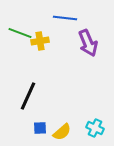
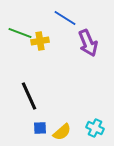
blue line: rotated 25 degrees clockwise
black line: moved 1 px right; rotated 48 degrees counterclockwise
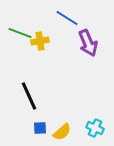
blue line: moved 2 px right
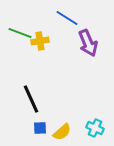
black line: moved 2 px right, 3 px down
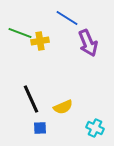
yellow semicircle: moved 1 px right, 25 px up; rotated 18 degrees clockwise
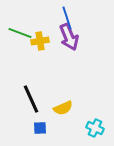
blue line: rotated 40 degrees clockwise
purple arrow: moved 19 px left, 6 px up
yellow semicircle: moved 1 px down
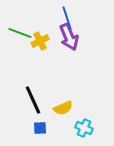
yellow cross: rotated 18 degrees counterclockwise
black line: moved 2 px right, 1 px down
cyan cross: moved 11 px left
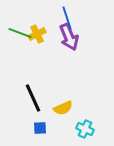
yellow cross: moved 3 px left, 7 px up
black line: moved 2 px up
cyan cross: moved 1 px right, 1 px down
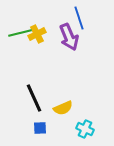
blue line: moved 12 px right
green line: rotated 35 degrees counterclockwise
black line: moved 1 px right
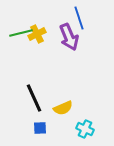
green line: moved 1 px right
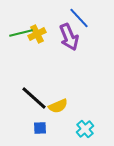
blue line: rotated 25 degrees counterclockwise
black line: rotated 24 degrees counterclockwise
yellow semicircle: moved 5 px left, 2 px up
cyan cross: rotated 24 degrees clockwise
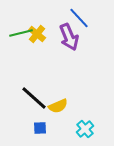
yellow cross: rotated 24 degrees counterclockwise
